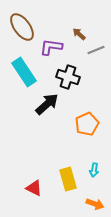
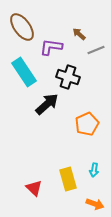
red triangle: rotated 18 degrees clockwise
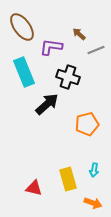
cyan rectangle: rotated 12 degrees clockwise
orange pentagon: rotated 10 degrees clockwise
red triangle: rotated 30 degrees counterclockwise
orange arrow: moved 2 px left, 1 px up
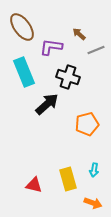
red triangle: moved 3 px up
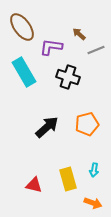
cyan rectangle: rotated 8 degrees counterclockwise
black arrow: moved 23 px down
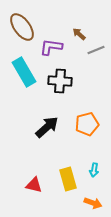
black cross: moved 8 px left, 4 px down; rotated 15 degrees counterclockwise
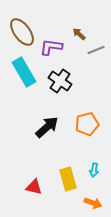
brown ellipse: moved 5 px down
black cross: rotated 30 degrees clockwise
red triangle: moved 2 px down
